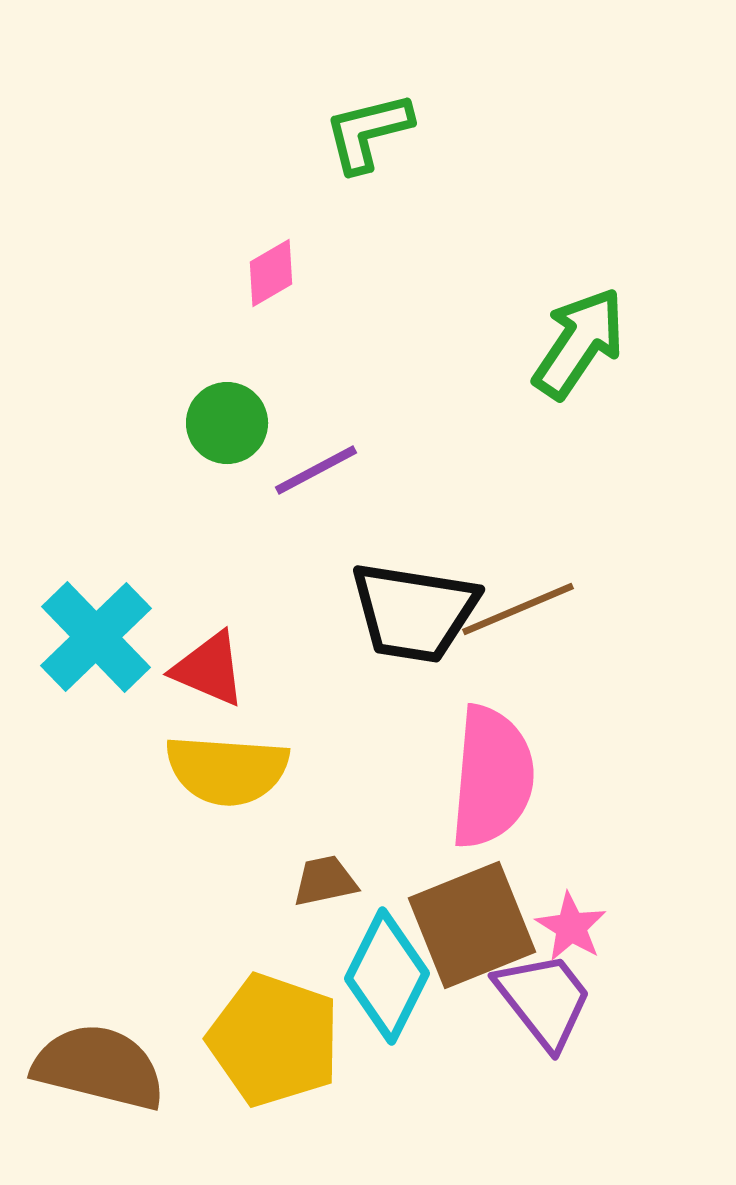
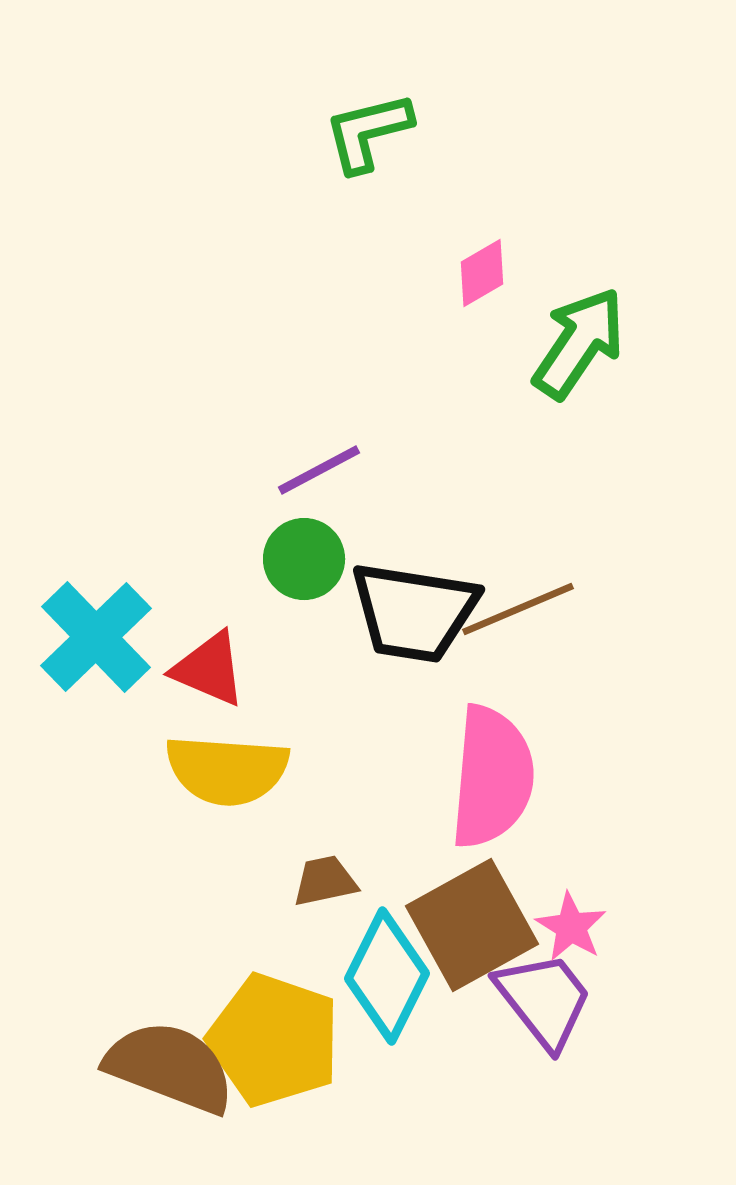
pink diamond: moved 211 px right
green circle: moved 77 px right, 136 px down
purple line: moved 3 px right
brown square: rotated 7 degrees counterclockwise
brown semicircle: moved 71 px right; rotated 7 degrees clockwise
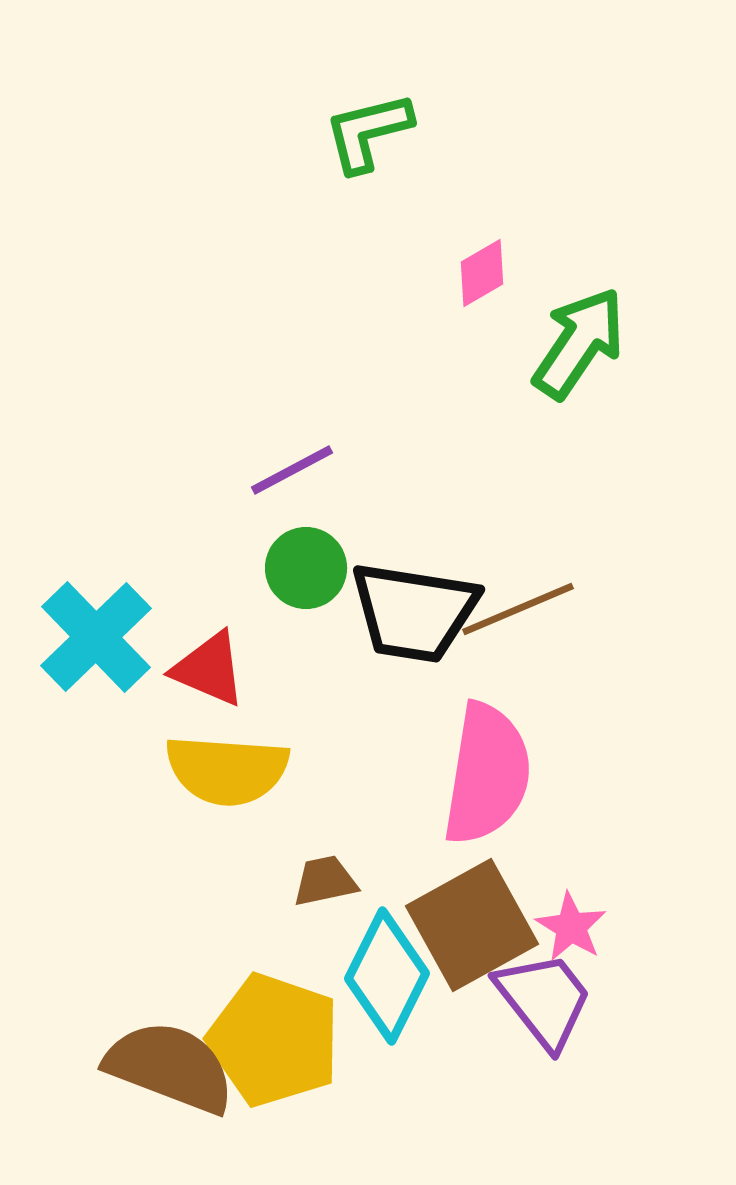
purple line: moved 27 px left
green circle: moved 2 px right, 9 px down
pink semicircle: moved 5 px left, 3 px up; rotated 4 degrees clockwise
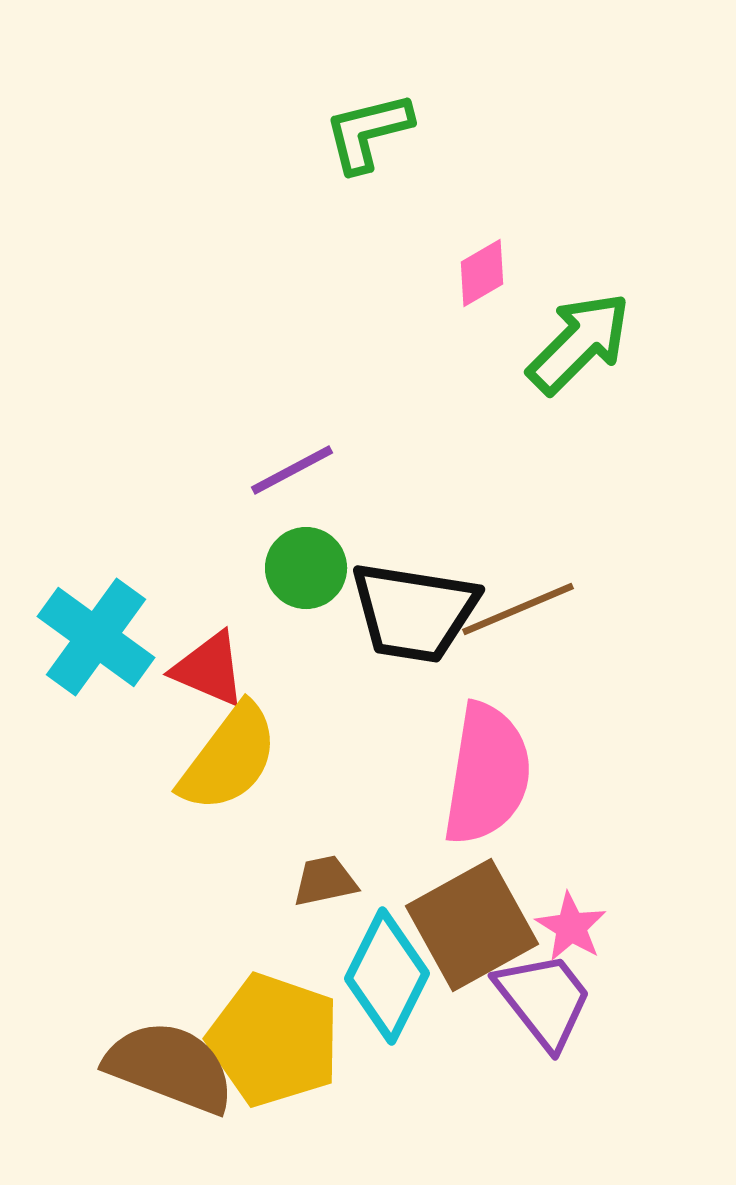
green arrow: rotated 11 degrees clockwise
cyan cross: rotated 10 degrees counterclockwise
yellow semicircle: moved 2 px right, 12 px up; rotated 57 degrees counterclockwise
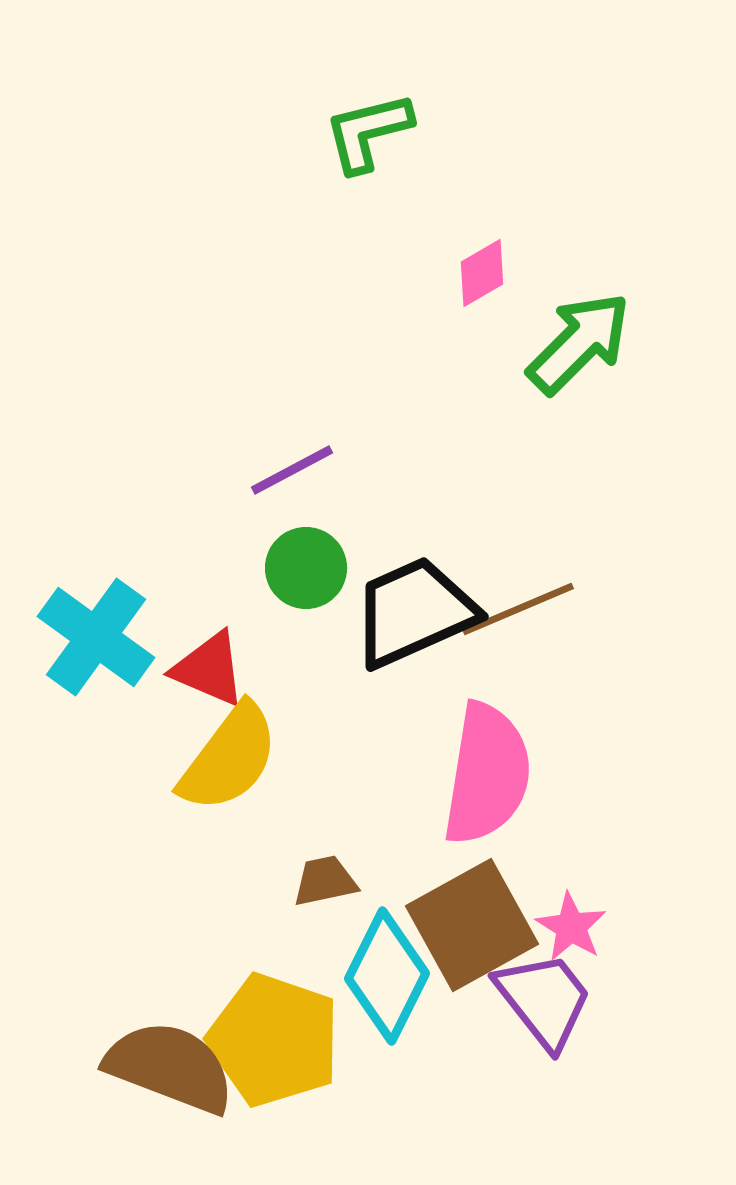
black trapezoid: rotated 147 degrees clockwise
